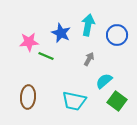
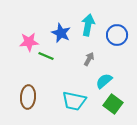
green square: moved 4 px left, 3 px down
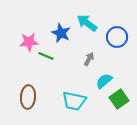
cyan arrow: moved 1 px left, 2 px up; rotated 65 degrees counterclockwise
blue circle: moved 2 px down
green square: moved 6 px right, 5 px up; rotated 18 degrees clockwise
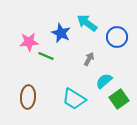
cyan trapezoid: moved 2 px up; rotated 20 degrees clockwise
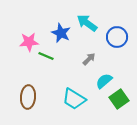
gray arrow: rotated 16 degrees clockwise
